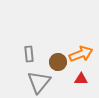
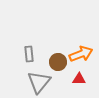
red triangle: moved 2 px left
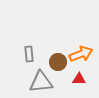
gray triangle: moved 2 px right; rotated 45 degrees clockwise
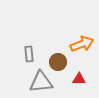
orange arrow: moved 1 px right, 10 px up
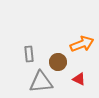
red triangle: rotated 24 degrees clockwise
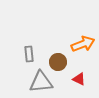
orange arrow: moved 1 px right
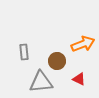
gray rectangle: moved 5 px left, 2 px up
brown circle: moved 1 px left, 1 px up
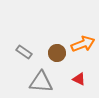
gray rectangle: rotated 49 degrees counterclockwise
brown circle: moved 8 px up
gray triangle: rotated 10 degrees clockwise
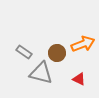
gray triangle: moved 9 px up; rotated 10 degrees clockwise
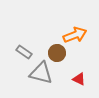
orange arrow: moved 8 px left, 9 px up
